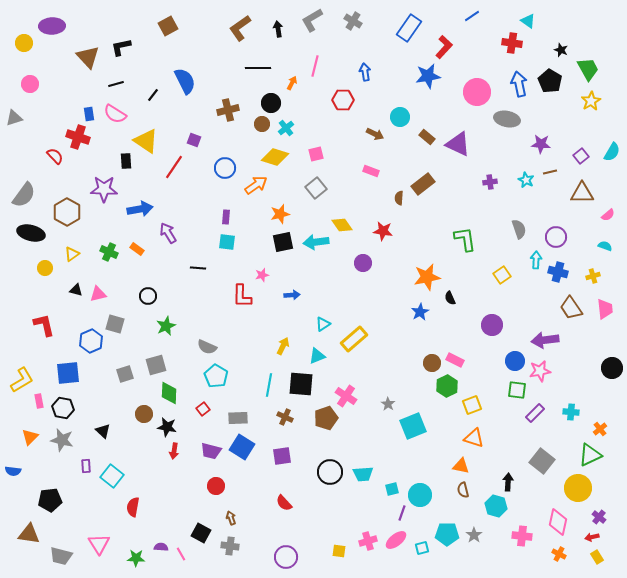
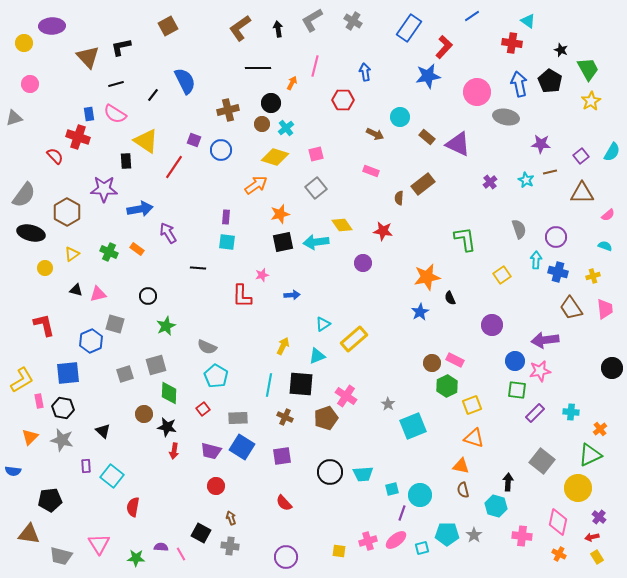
gray ellipse at (507, 119): moved 1 px left, 2 px up
blue circle at (225, 168): moved 4 px left, 18 px up
purple cross at (490, 182): rotated 32 degrees counterclockwise
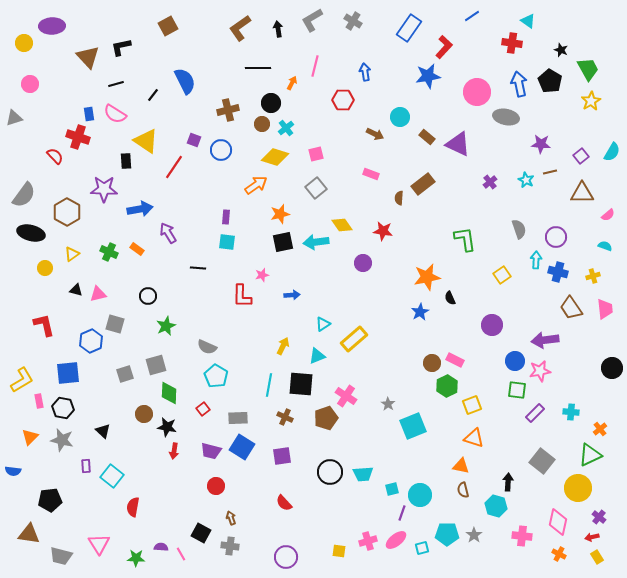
pink rectangle at (371, 171): moved 3 px down
